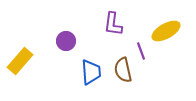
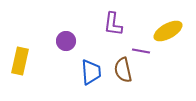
yellow ellipse: moved 2 px right
purple line: rotated 60 degrees counterclockwise
yellow rectangle: rotated 28 degrees counterclockwise
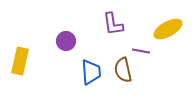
purple L-shape: rotated 15 degrees counterclockwise
yellow ellipse: moved 2 px up
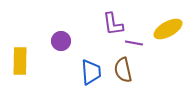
purple circle: moved 5 px left
purple line: moved 7 px left, 8 px up
yellow rectangle: rotated 12 degrees counterclockwise
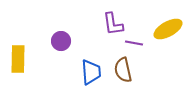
yellow rectangle: moved 2 px left, 2 px up
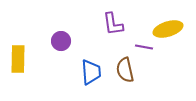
yellow ellipse: rotated 12 degrees clockwise
purple line: moved 10 px right, 4 px down
brown semicircle: moved 2 px right
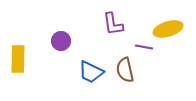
blue trapezoid: rotated 120 degrees clockwise
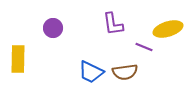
purple circle: moved 8 px left, 13 px up
purple line: rotated 12 degrees clockwise
brown semicircle: moved 2 px down; rotated 85 degrees counterclockwise
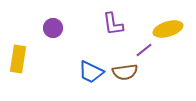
purple line: moved 3 px down; rotated 60 degrees counterclockwise
yellow rectangle: rotated 8 degrees clockwise
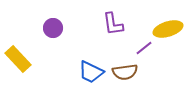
purple line: moved 2 px up
yellow rectangle: rotated 52 degrees counterclockwise
